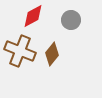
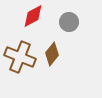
gray circle: moved 2 px left, 2 px down
brown cross: moved 6 px down
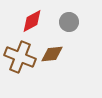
red diamond: moved 1 px left, 5 px down
brown diamond: rotated 45 degrees clockwise
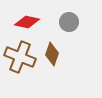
red diamond: moved 5 px left, 1 px down; rotated 40 degrees clockwise
brown diamond: rotated 65 degrees counterclockwise
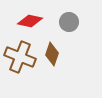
red diamond: moved 3 px right, 1 px up
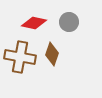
red diamond: moved 4 px right, 2 px down
brown cross: rotated 12 degrees counterclockwise
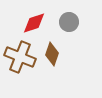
red diamond: rotated 30 degrees counterclockwise
brown cross: rotated 12 degrees clockwise
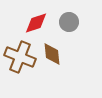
red diamond: moved 2 px right
brown diamond: rotated 25 degrees counterclockwise
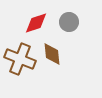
brown cross: moved 2 px down
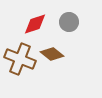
red diamond: moved 1 px left, 1 px down
brown diamond: rotated 45 degrees counterclockwise
